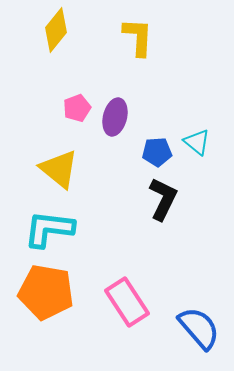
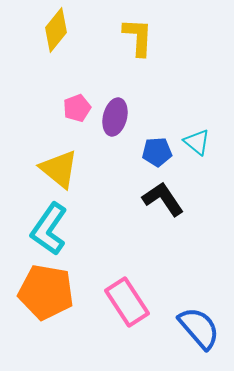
black L-shape: rotated 60 degrees counterclockwise
cyan L-shape: rotated 62 degrees counterclockwise
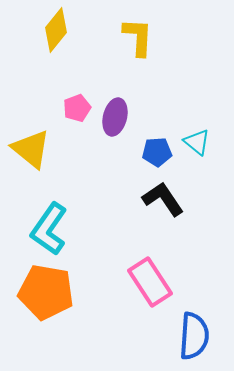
yellow triangle: moved 28 px left, 20 px up
pink rectangle: moved 23 px right, 20 px up
blue semicircle: moved 5 px left, 8 px down; rotated 45 degrees clockwise
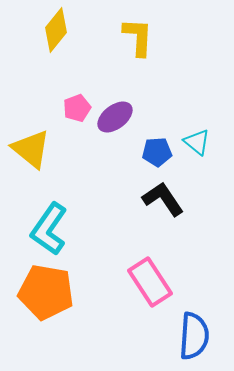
purple ellipse: rotated 39 degrees clockwise
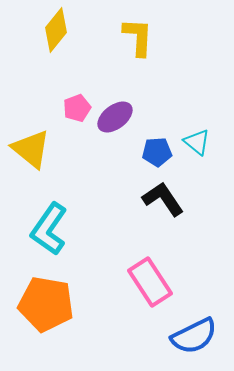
orange pentagon: moved 12 px down
blue semicircle: rotated 60 degrees clockwise
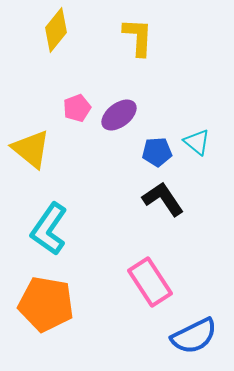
purple ellipse: moved 4 px right, 2 px up
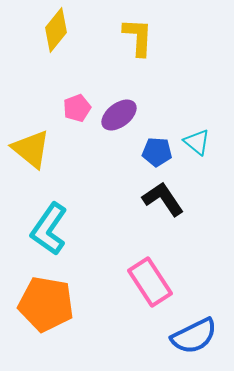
blue pentagon: rotated 8 degrees clockwise
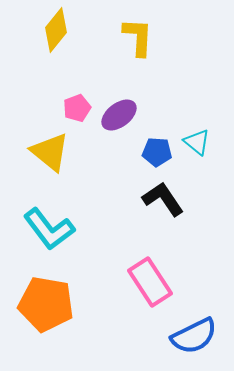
yellow triangle: moved 19 px right, 3 px down
cyan L-shape: rotated 72 degrees counterclockwise
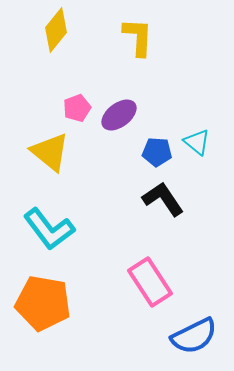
orange pentagon: moved 3 px left, 1 px up
